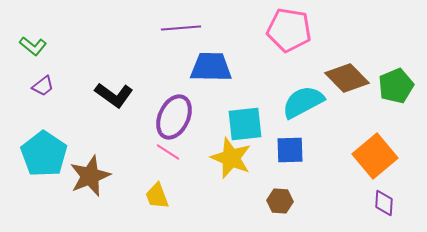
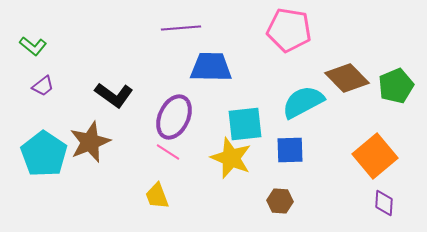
brown star: moved 34 px up
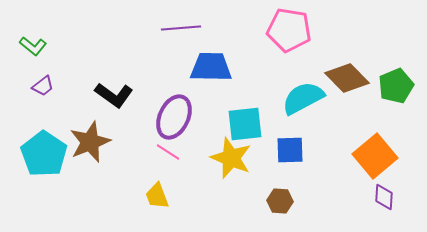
cyan semicircle: moved 4 px up
purple diamond: moved 6 px up
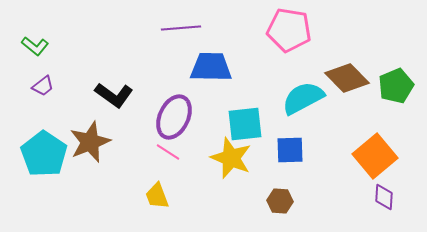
green L-shape: moved 2 px right
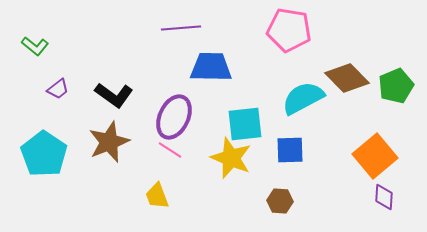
purple trapezoid: moved 15 px right, 3 px down
brown star: moved 19 px right
pink line: moved 2 px right, 2 px up
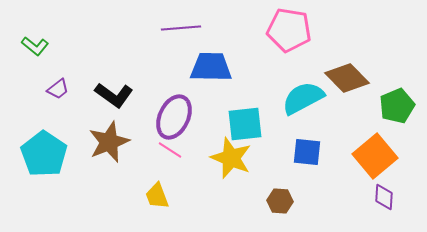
green pentagon: moved 1 px right, 20 px down
blue square: moved 17 px right, 2 px down; rotated 8 degrees clockwise
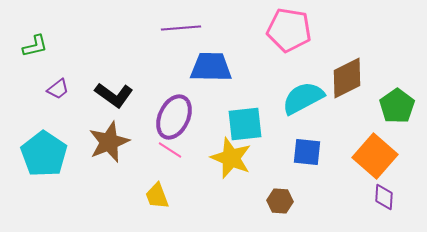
green L-shape: rotated 52 degrees counterclockwise
brown diamond: rotated 72 degrees counterclockwise
green pentagon: rotated 12 degrees counterclockwise
orange square: rotated 9 degrees counterclockwise
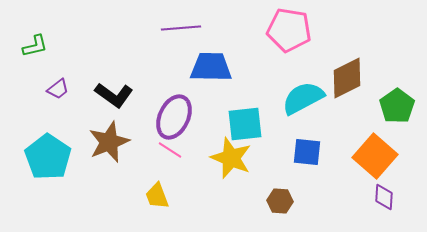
cyan pentagon: moved 4 px right, 3 px down
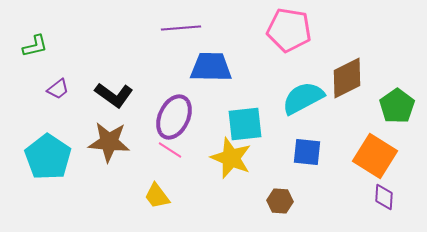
brown star: rotated 27 degrees clockwise
orange square: rotated 9 degrees counterclockwise
yellow trapezoid: rotated 16 degrees counterclockwise
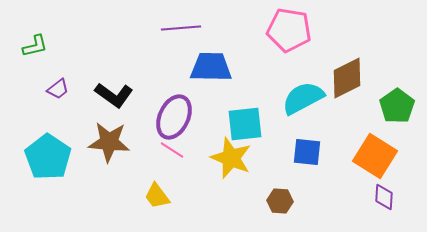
pink line: moved 2 px right
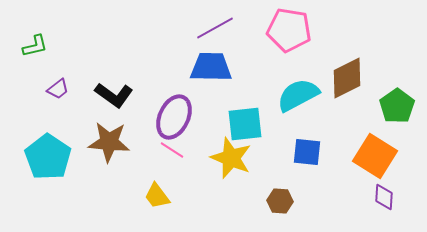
purple line: moved 34 px right; rotated 24 degrees counterclockwise
cyan semicircle: moved 5 px left, 3 px up
